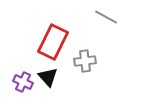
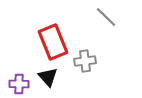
gray line: rotated 15 degrees clockwise
red rectangle: rotated 48 degrees counterclockwise
purple cross: moved 4 px left, 2 px down; rotated 24 degrees counterclockwise
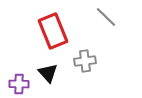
red rectangle: moved 11 px up
black triangle: moved 4 px up
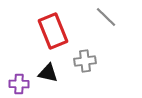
black triangle: rotated 35 degrees counterclockwise
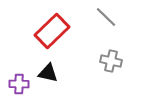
red rectangle: moved 1 px left; rotated 68 degrees clockwise
gray cross: moved 26 px right; rotated 20 degrees clockwise
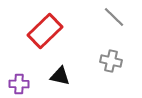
gray line: moved 8 px right
red rectangle: moved 7 px left
black triangle: moved 12 px right, 3 px down
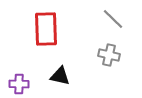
gray line: moved 1 px left, 2 px down
red rectangle: moved 1 px right, 2 px up; rotated 48 degrees counterclockwise
gray cross: moved 2 px left, 6 px up
